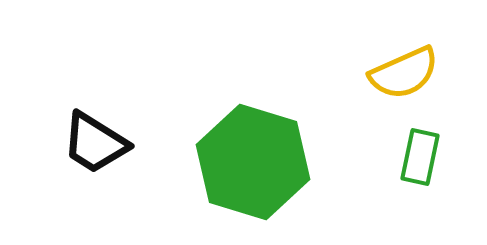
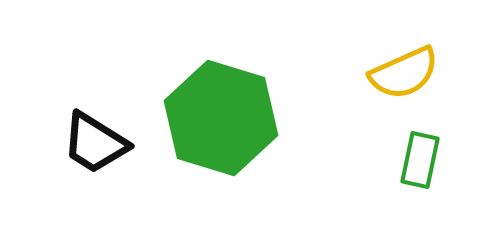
green rectangle: moved 3 px down
green hexagon: moved 32 px left, 44 px up
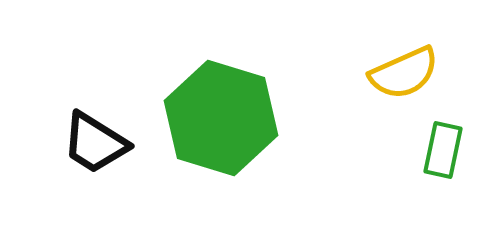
green rectangle: moved 23 px right, 10 px up
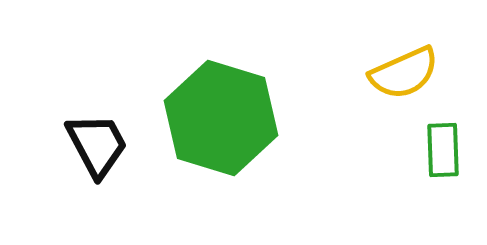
black trapezoid: moved 2 px right, 2 px down; rotated 150 degrees counterclockwise
green rectangle: rotated 14 degrees counterclockwise
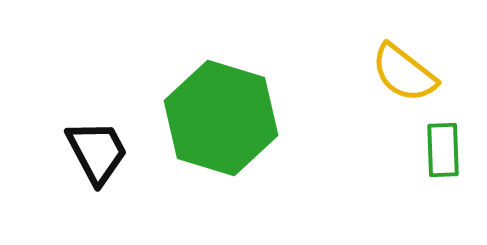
yellow semicircle: rotated 62 degrees clockwise
black trapezoid: moved 7 px down
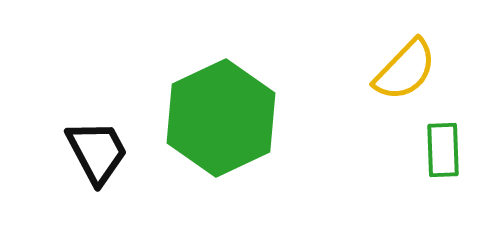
yellow semicircle: moved 1 px right, 3 px up; rotated 84 degrees counterclockwise
green hexagon: rotated 18 degrees clockwise
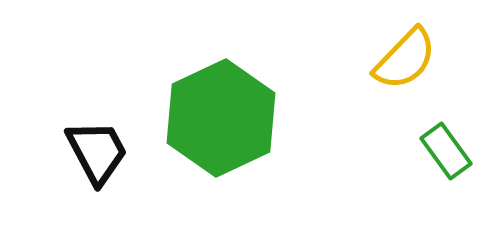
yellow semicircle: moved 11 px up
green rectangle: moved 3 px right, 1 px down; rotated 34 degrees counterclockwise
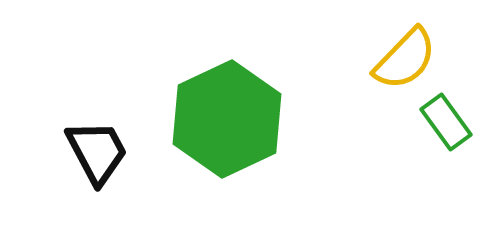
green hexagon: moved 6 px right, 1 px down
green rectangle: moved 29 px up
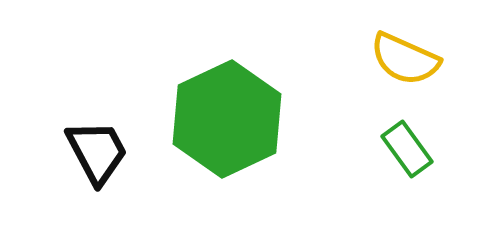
yellow semicircle: rotated 70 degrees clockwise
green rectangle: moved 39 px left, 27 px down
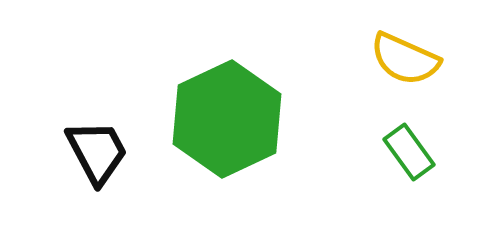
green rectangle: moved 2 px right, 3 px down
